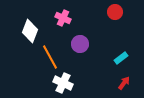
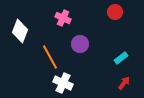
white diamond: moved 10 px left
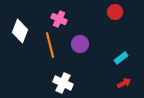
pink cross: moved 4 px left, 1 px down
orange line: moved 12 px up; rotated 15 degrees clockwise
red arrow: rotated 24 degrees clockwise
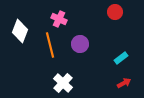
white cross: rotated 18 degrees clockwise
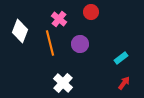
red circle: moved 24 px left
pink cross: rotated 14 degrees clockwise
orange line: moved 2 px up
red arrow: rotated 24 degrees counterclockwise
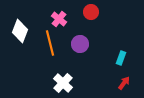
cyan rectangle: rotated 32 degrees counterclockwise
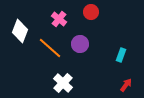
orange line: moved 5 px down; rotated 35 degrees counterclockwise
cyan rectangle: moved 3 px up
red arrow: moved 2 px right, 2 px down
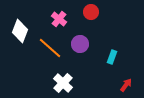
cyan rectangle: moved 9 px left, 2 px down
